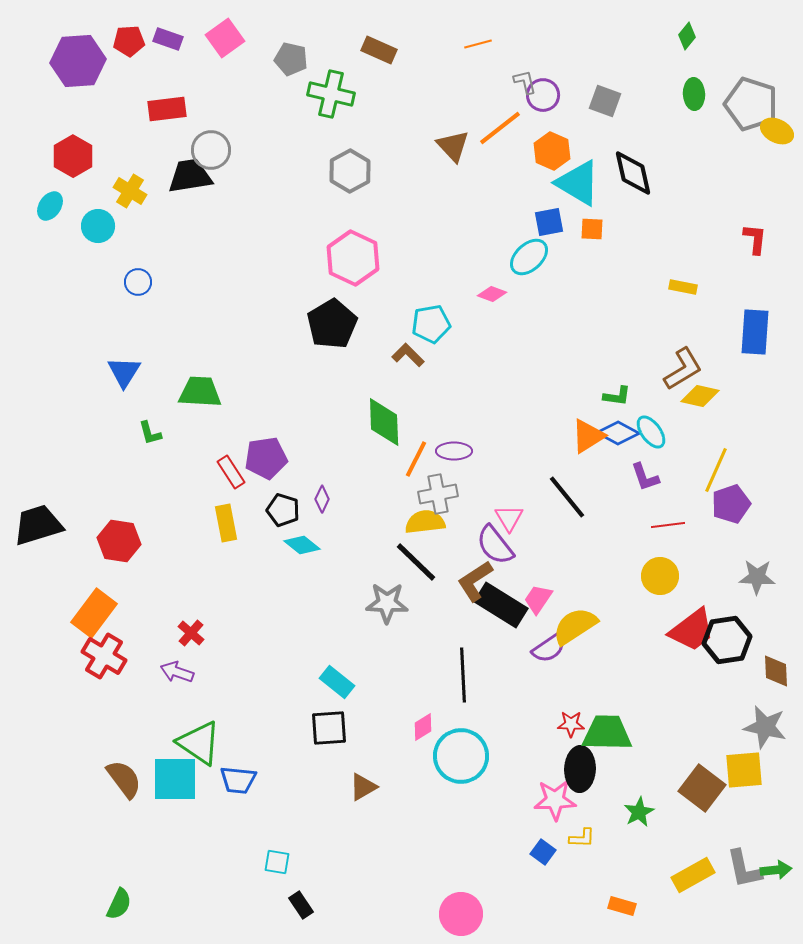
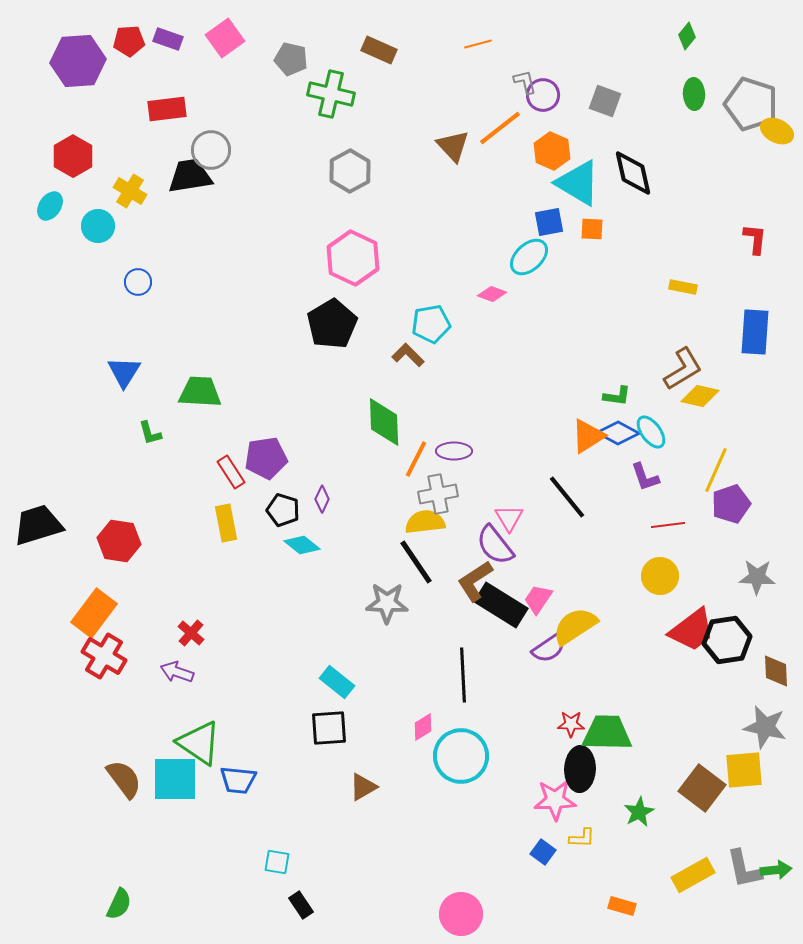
black line at (416, 562): rotated 12 degrees clockwise
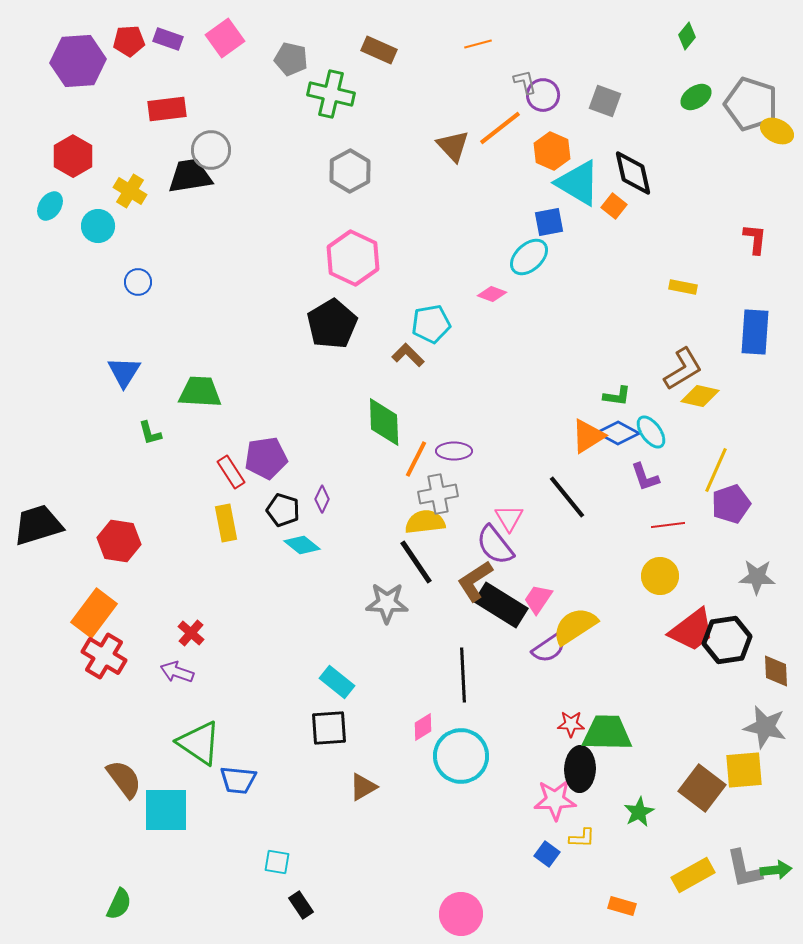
green ellipse at (694, 94): moved 2 px right, 3 px down; rotated 60 degrees clockwise
orange square at (592, 229): moved 22 px right, 23 px up; rotated 35 degrees clockwise
cyan square at (175, 779): moved 9 px left, 31 px down
blue square at (543, 852): moved 4 px right, 2 px down
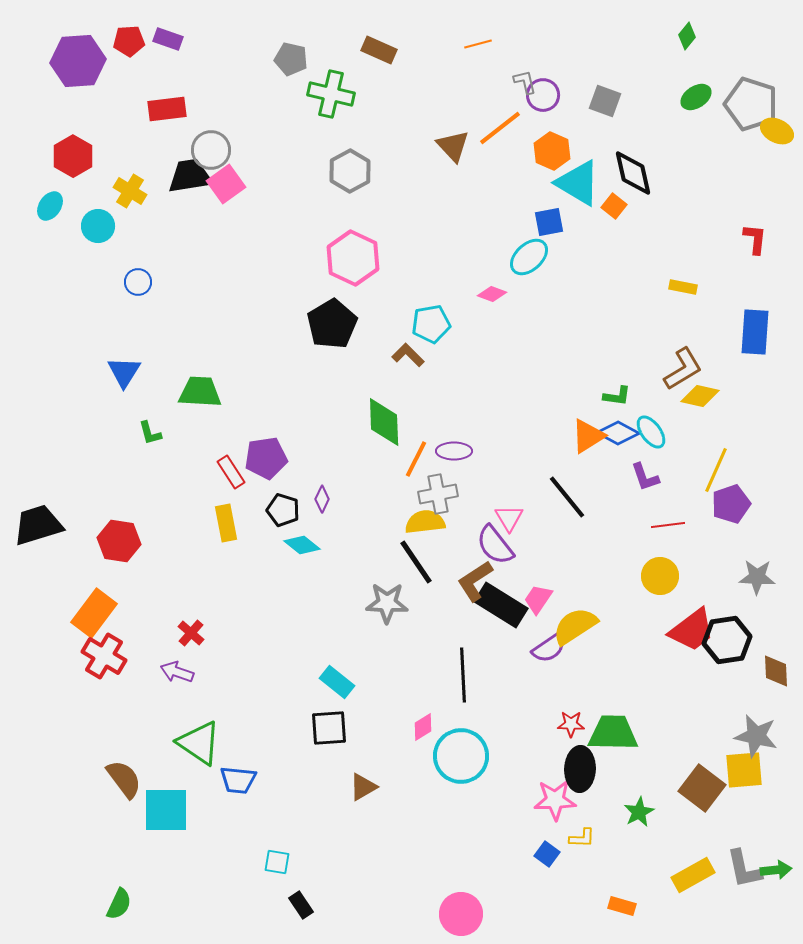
pink square at (225, 38): moved 1 px right, 146 px down
gray star at (765, 727): moved 9 px left, 9 px down
green trapezoid at (607, 733): moved 6 px right
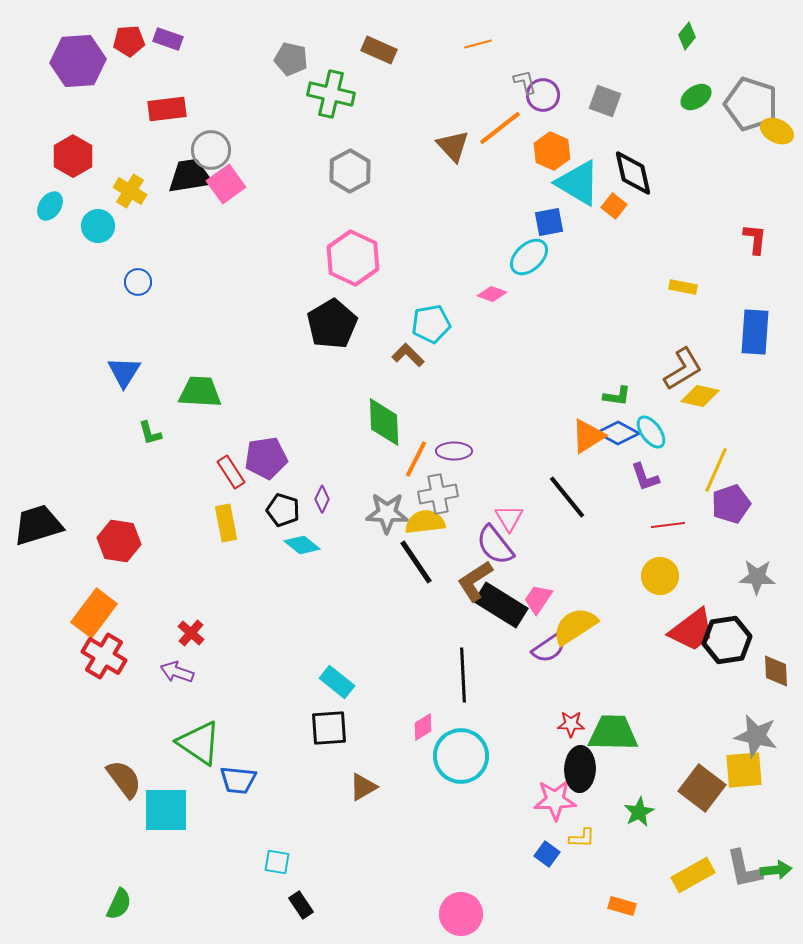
gray star at (387, 603): moved 90 px up
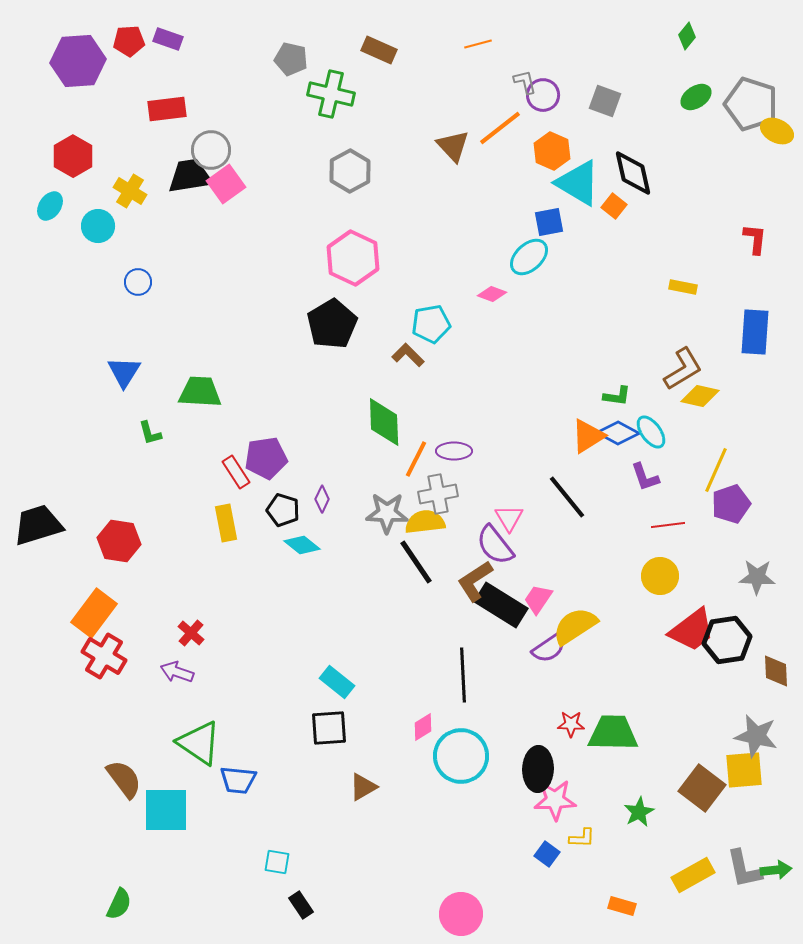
red rectangle at (231, 472): moved 5 px right
black ellipse at (580, 769): moved 42 px left
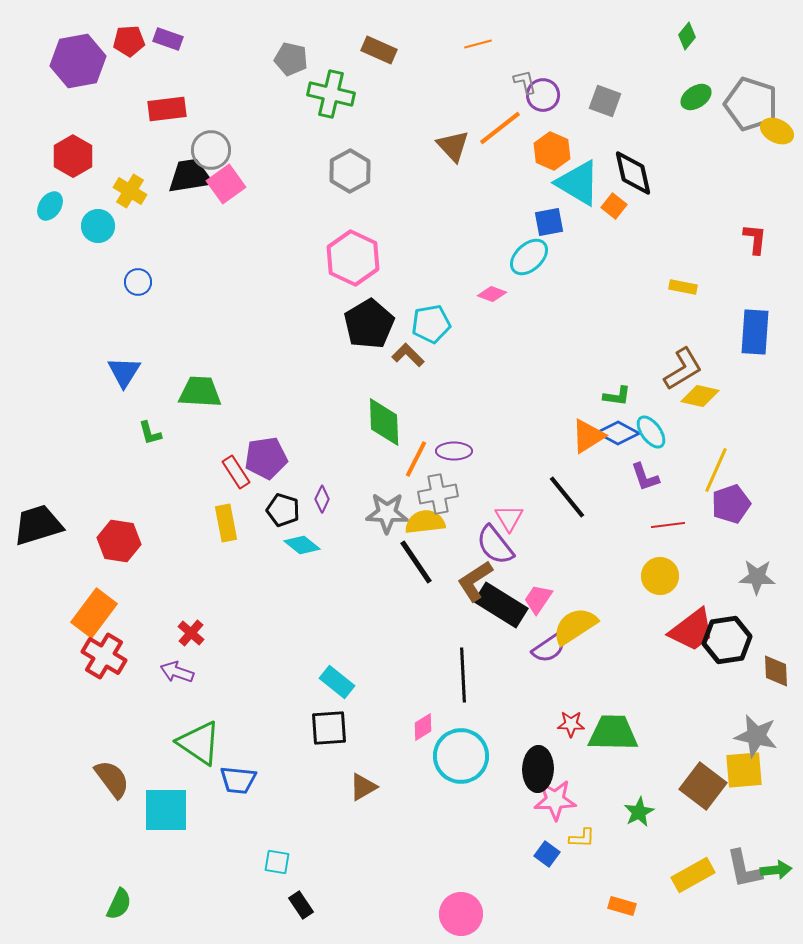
purple hexagon at (78, 61): rotated 6 degrees counterclockwise
black pentagon at (332, 324): moved 37 px right
brown semicircle at (124, 779): moved 12 px left
brown square at (702, 788): moved 1 px right, 2 px up
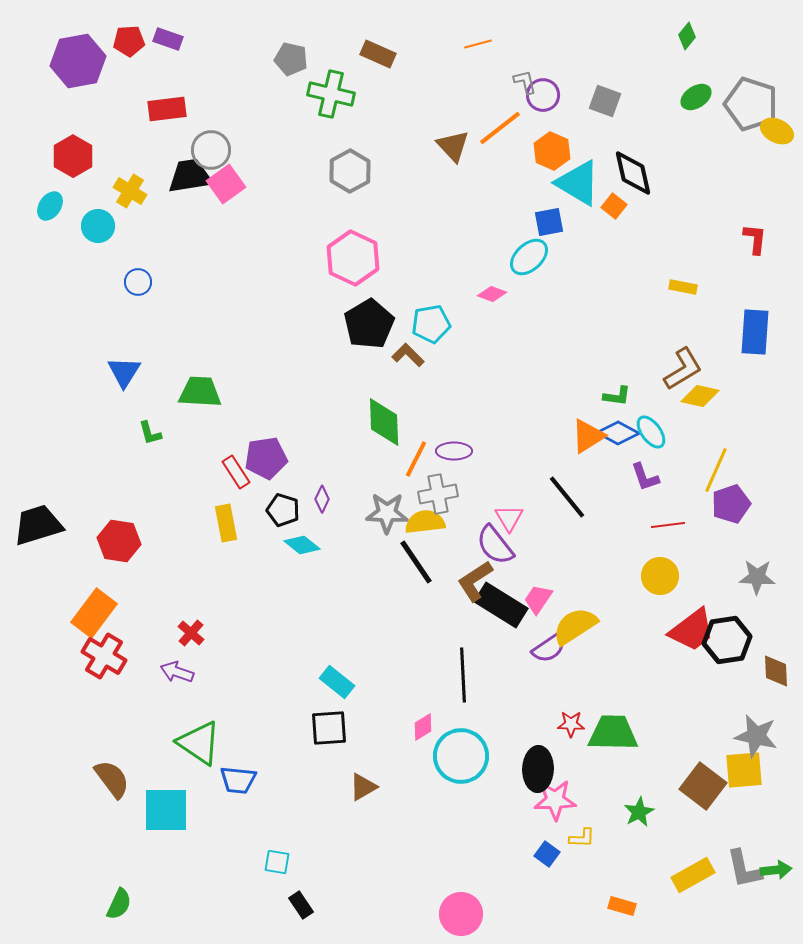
brown rectangle at (379, 50): moved 1 px left, 4 px down
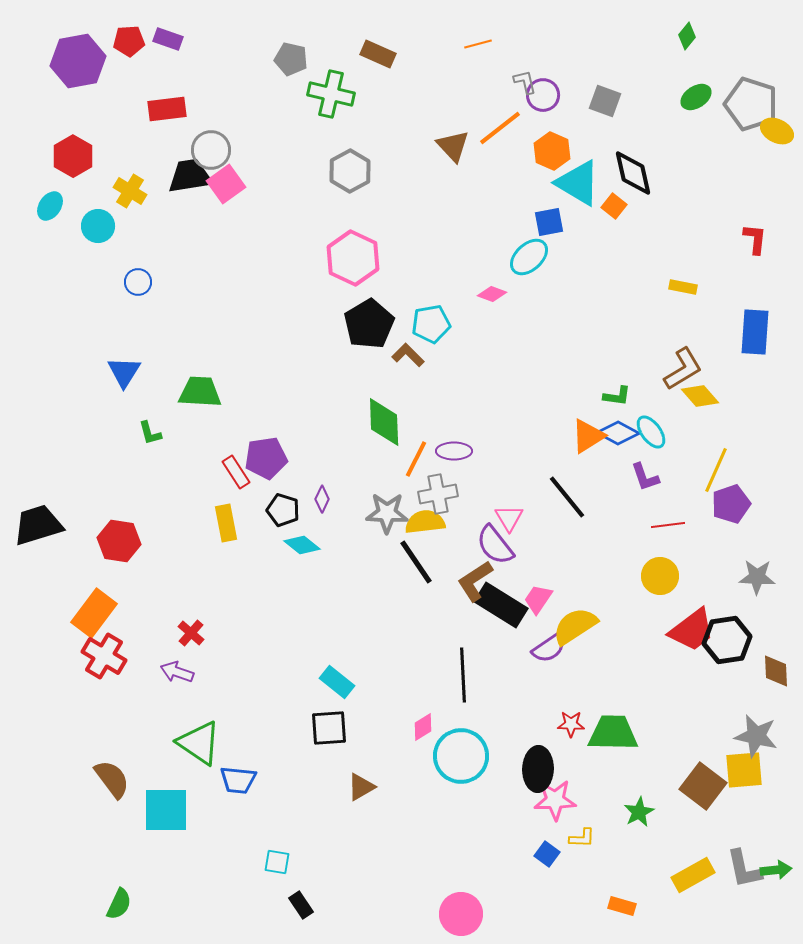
yellow diamond at (700, 396): rotated 36 degrees clockwise
brown triangle at (363, 787): moved 2 px left
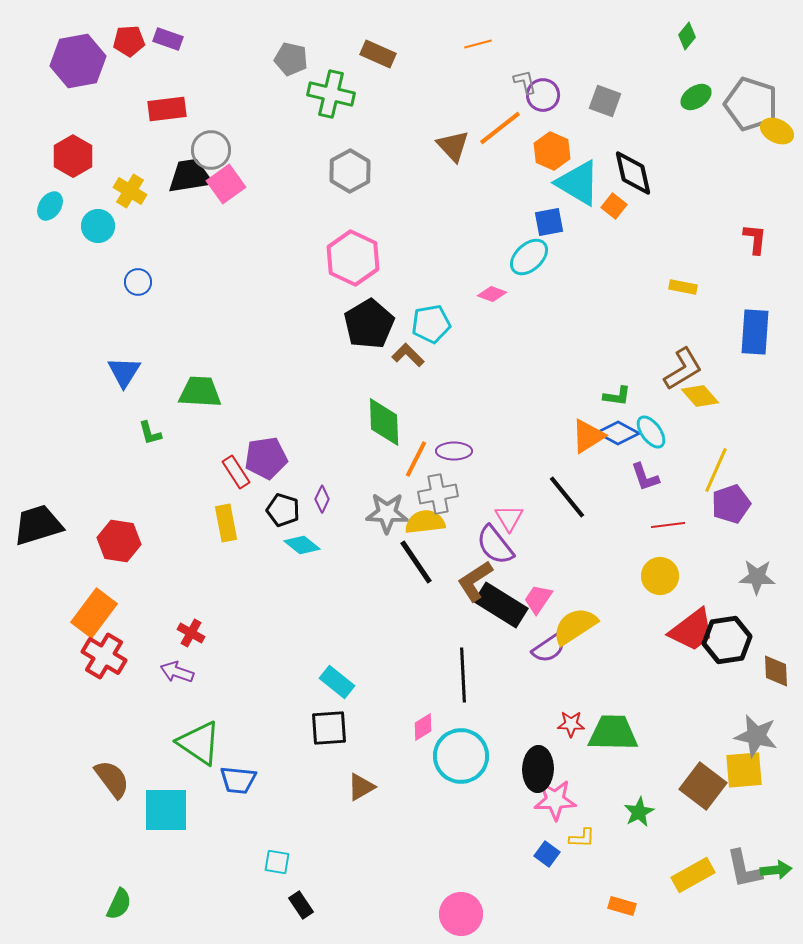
red cross at (191, 633): rotated 12 degrees counterclockwise
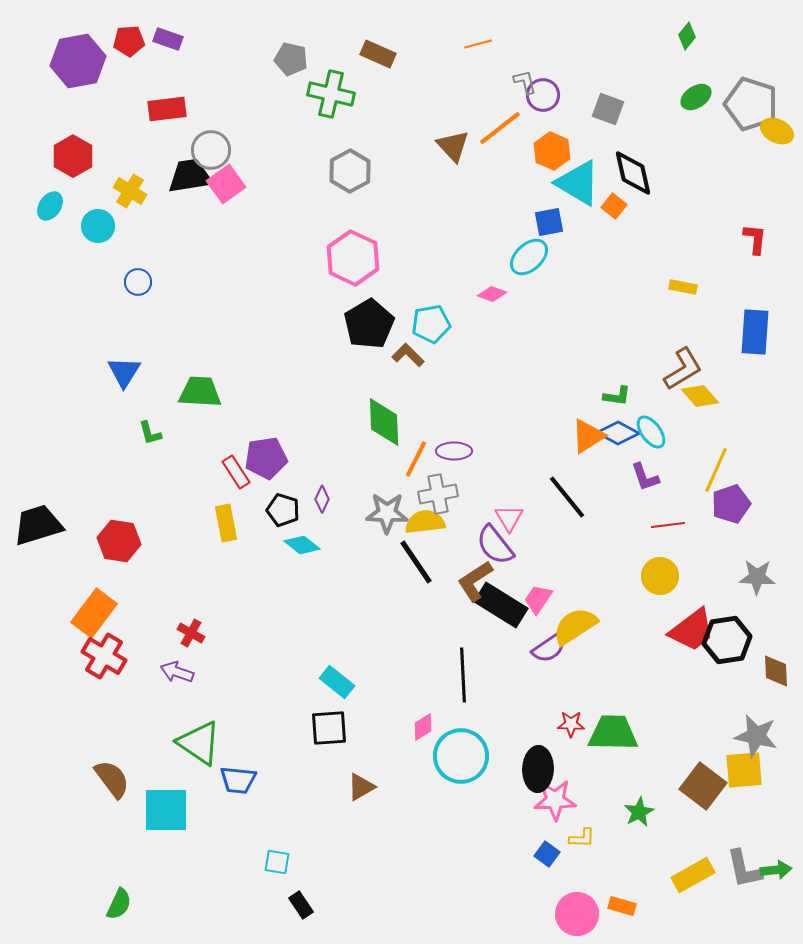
gray square at (605, 101): moved 3 px right, 8 px down
pink circle at (461, 914): moved 116 px right
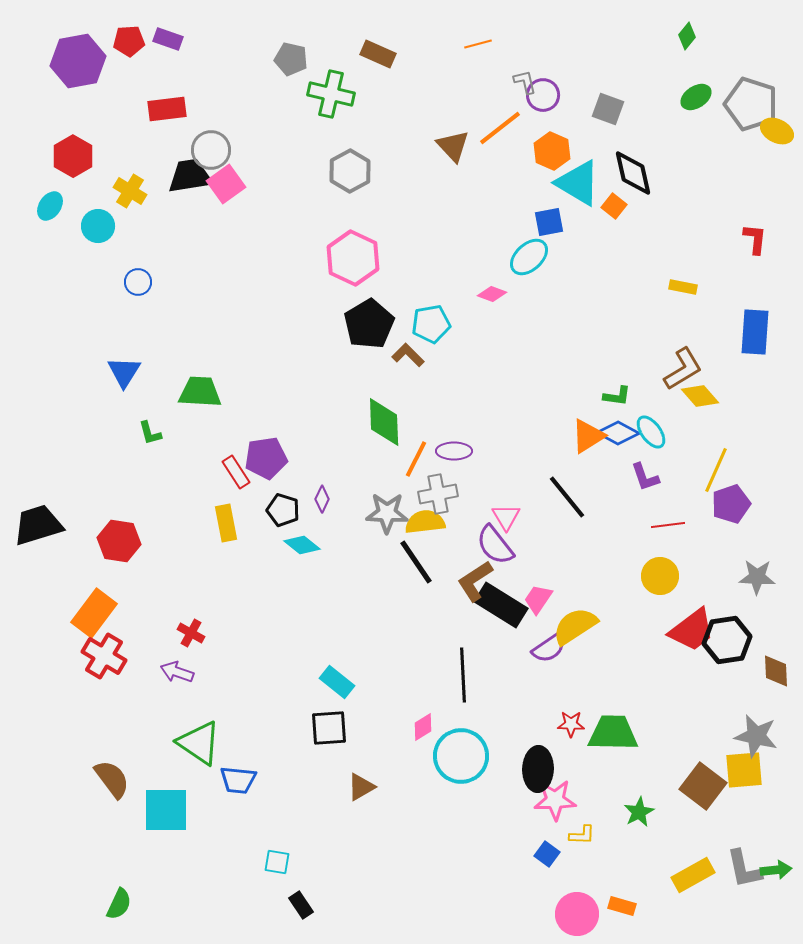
pink triangle at (509, 518): moved 3 px left, 1 px up
yellow L-shape at (582, 838): moved 3 px up
